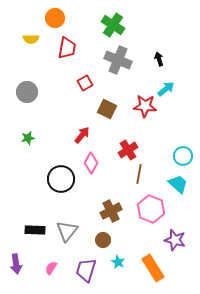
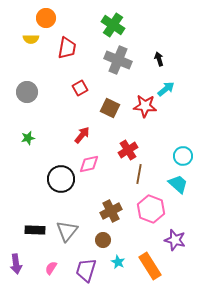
orange circle: moved 9 px left
red square: moved 5 px left, 5 px down
brown square: moved 3 px right, 1 px up
pink diamond: moved 2 px left, 1 px down; rotated 50 degrees clockwise
orange rectangle: moved 3 px left, 2 px up
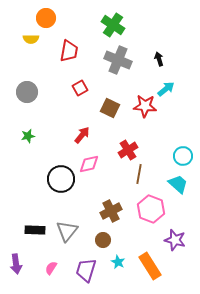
red trapezoid: moved 2 px right, 3 px down
green star: moved 2 px up
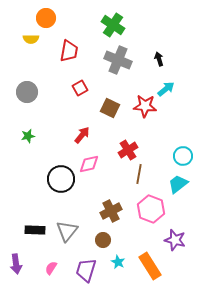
cyan trapezoid: rotated 80 degrees counterclockwise
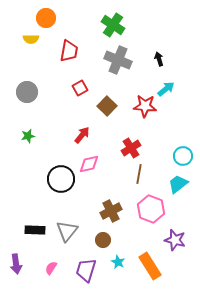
brown square: moved 3 px left, 2 px up; rotated 18 degrees clockwise
red cross: moved 3 px right, 2 px up
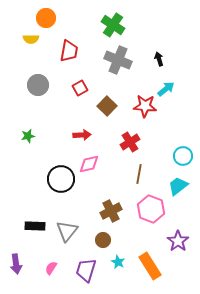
gray circle: moved 11 px right, 7 px up
red arrow: rotated 48 degrees clockwise
red cross: moved 1 px left, 6 px up
cyan trapezoid: moved 2 px down
black rectangle: moved 4 px up
purple star: moved 3 px right, 1 px down; rotated 20 degrees clockwise
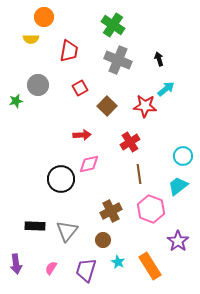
orange circle: moved 2 px left, 1 px up
green star: moved 12 px left, 35 px up
brown line: rotated 18 degrees counterclockwise
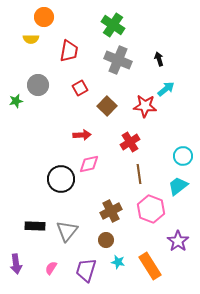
brown circle: moved 3 px right
cyan star: rotated 16 degrees counterclockwise
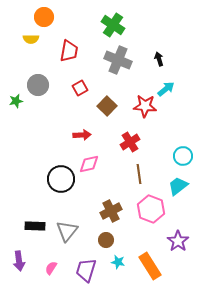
purple arrow: moved 3 px right, 3 px up
